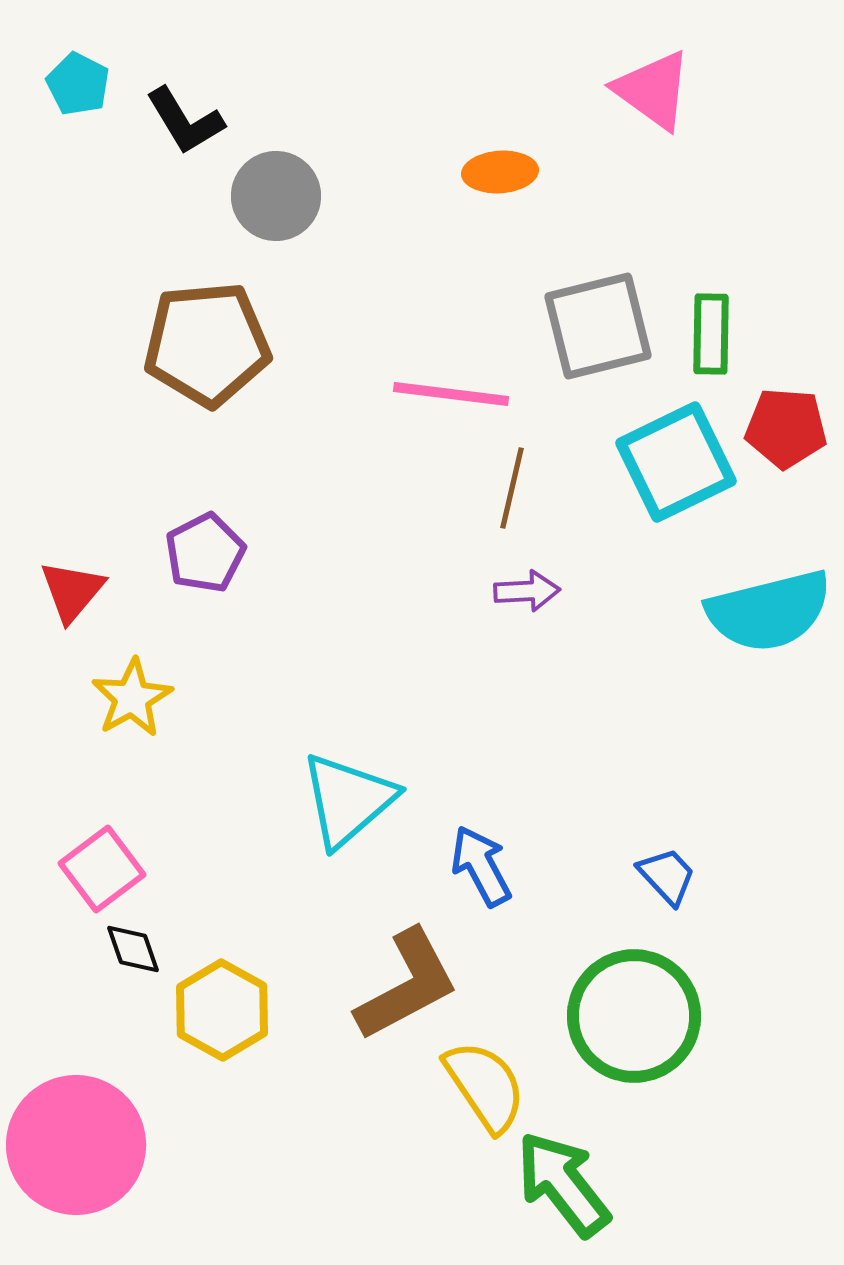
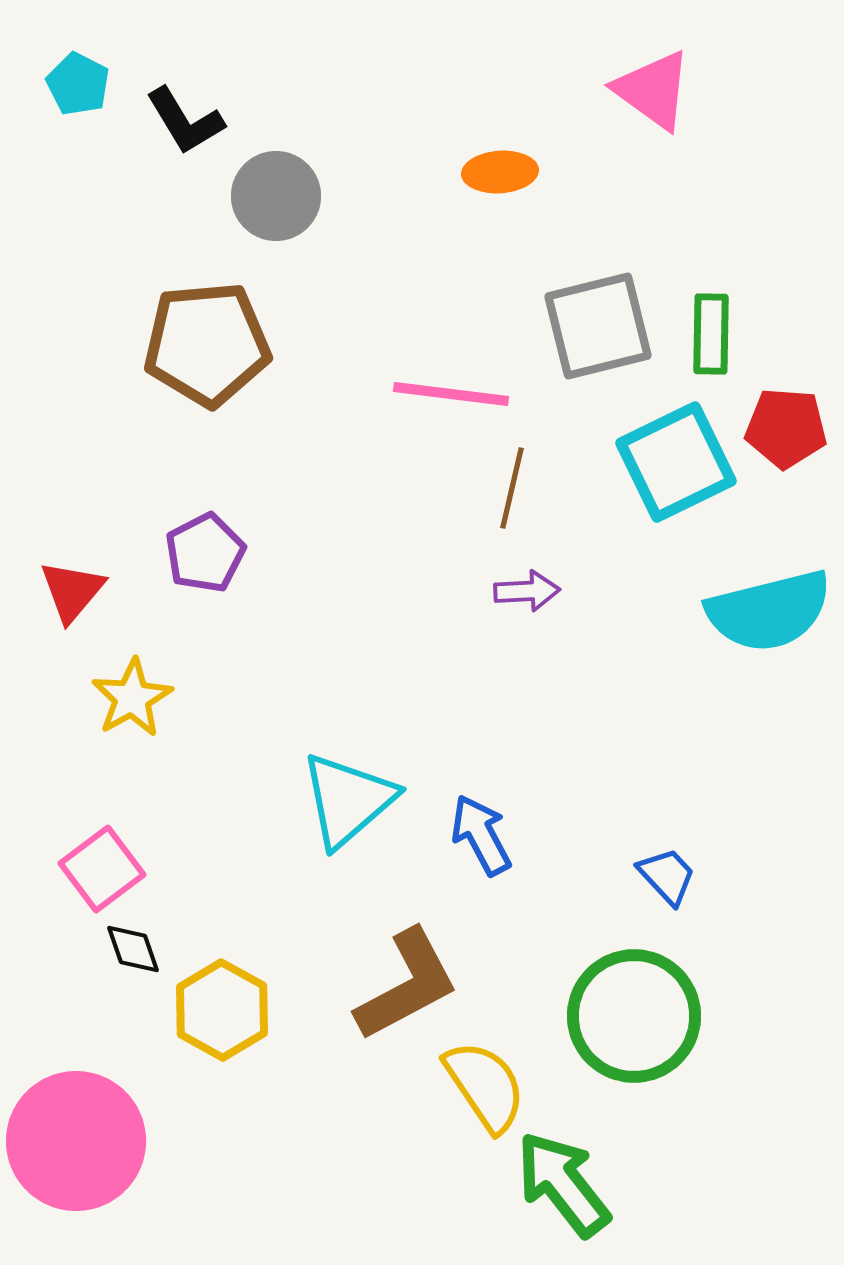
blue arrow: moved 31 px up
pink circle: moved 4 px up
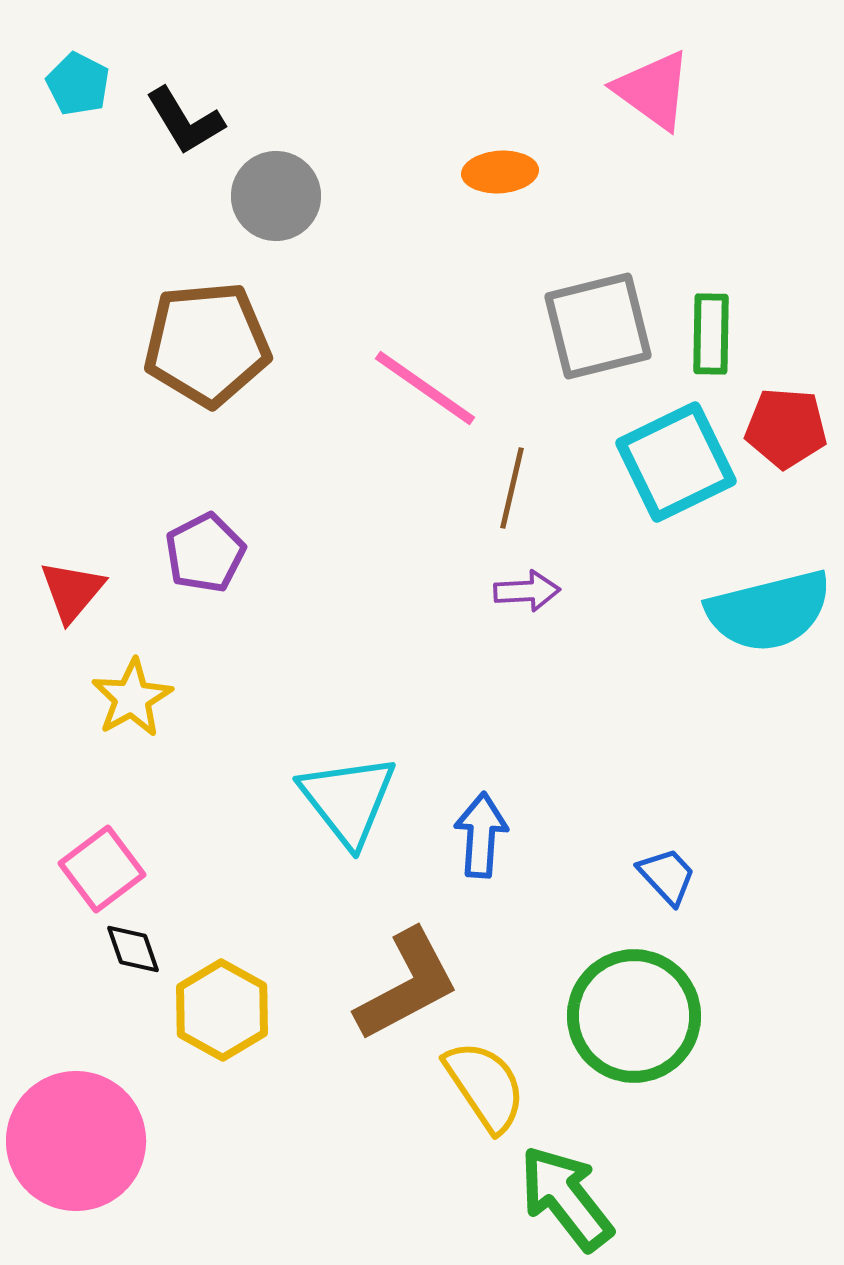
pink line: moved 26 px left, 6 px up; rotated 28 degrees clockwise
cyan triangle: rotated 27 degrees counterclockwise
blue arrow: rotated 32 degrees clockwise
green arrow: moved 3 px right, 14 px down
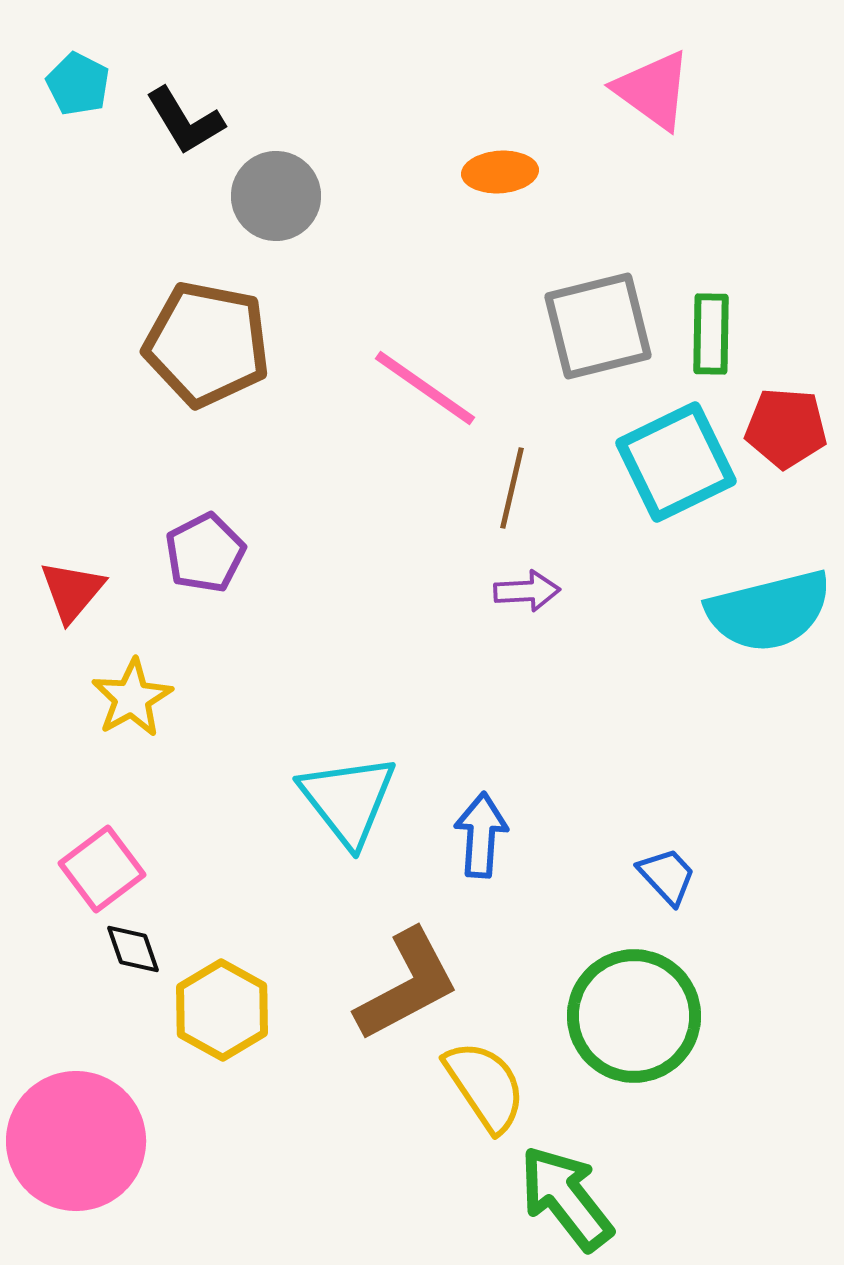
brown pentagon: rotated 16 degrees clockwise
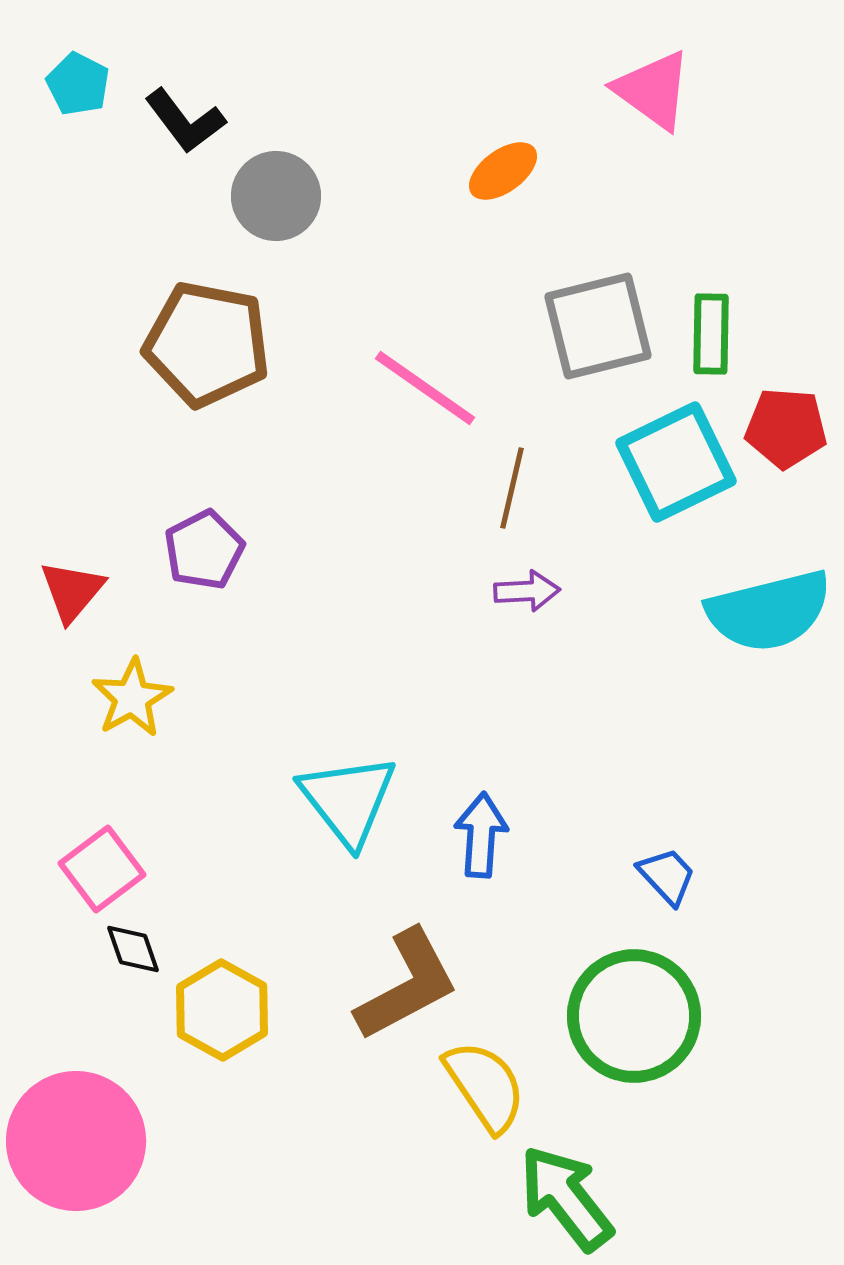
black L-shape: rotated 6 degrees counterclockwise
orange ellipse: moved 3 px right, 1 px up; rotated 32 degrees counterclockwise
purple pentagon: moved 1 px left, 3 px up
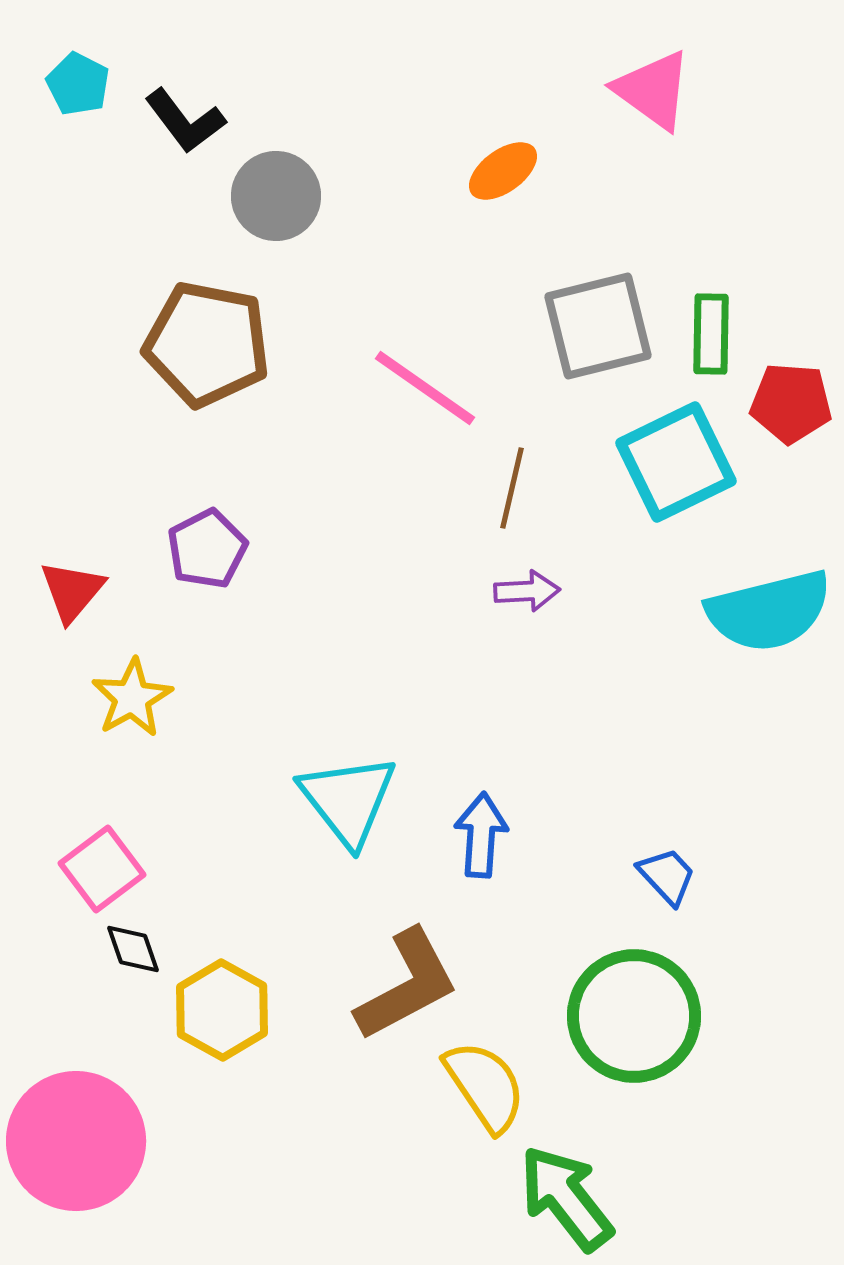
red pentagon: moved 5 px right, 25 px up
purple pentagon: moved 3 px right, 1 px up
